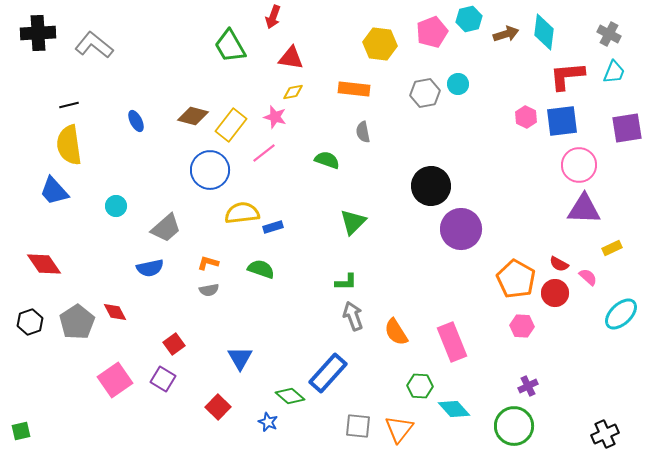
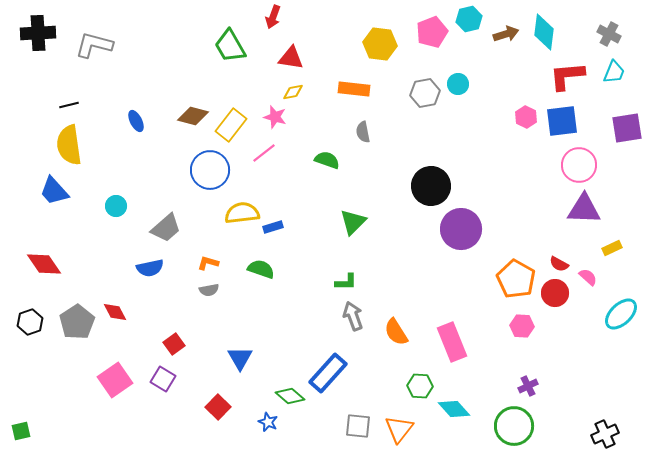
gray L-shape at (94, 45): rotated 24 degrees counterclockwise
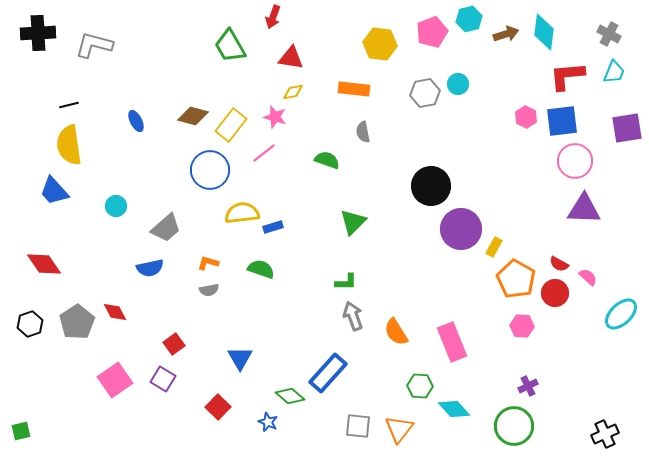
pink circle at (579, 165): moved 4 px left, 4 px up
yellow rectangle at (612, 248): moved 118 px left, 1 px up; rotated 36 degrees counterclockwise
black hexagon at (30, 322): moved 2 px down
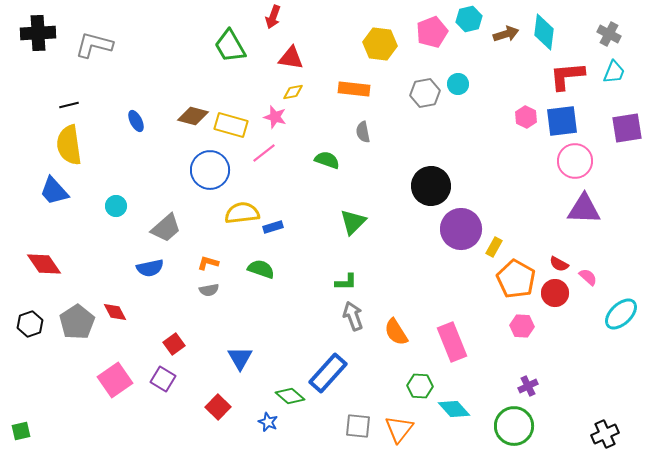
yellow rectangle at (231, 125): rotated 68 degrees clockwise
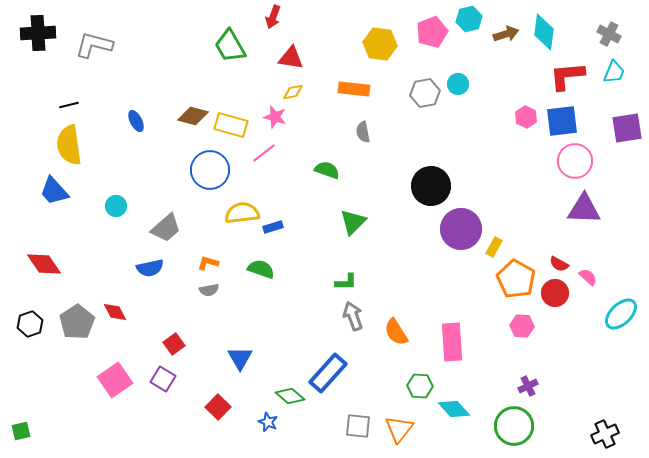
green semicircle at (327, 160): moved 10 px down
pink rectangle at (452, 342): rotated 18 degrees clockwise
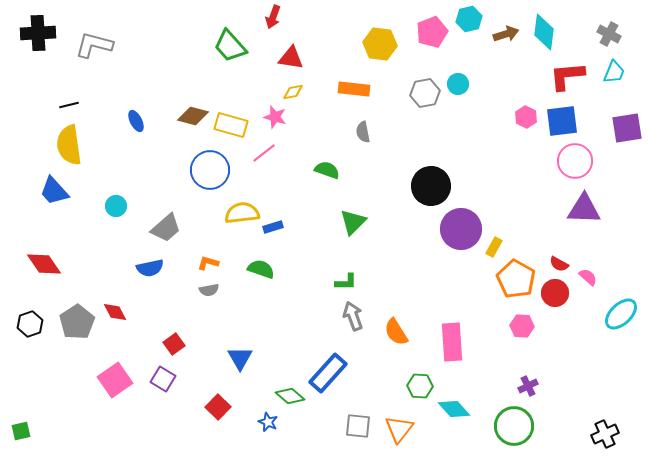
green trapezoid at (230, 46): rotated 12 degrees counterclockwise
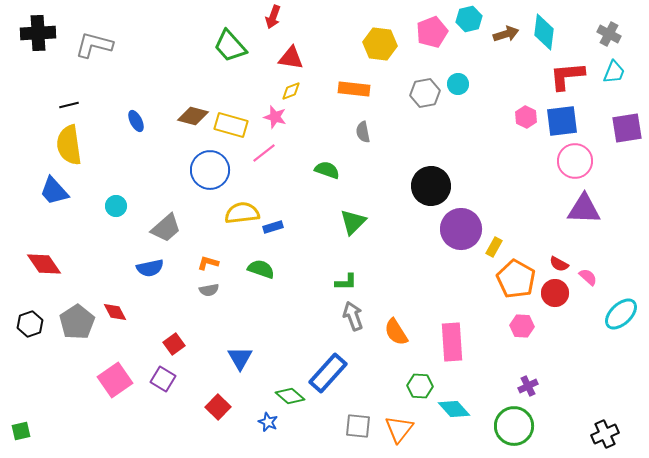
yellow diamond at (293, 92): moved 2 px left, 1 px up; rotated 10 degrees counterclockwise
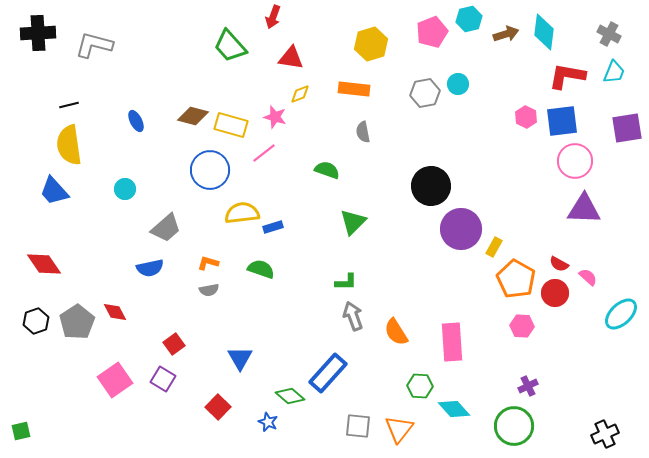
yellow hexagon at (380, 44): moved 9 px left; rotated 24 degrees counterclockwise
red L-shape at (567, 76): rotated 15 degrees clockwise
yellow diamond at (291, 91): moved 9 px right, 3 px down
cyan circle at (116, 206): moved 9 px right, 17 px up
black hexagon at (30, 324): moved 6 px right, 3 px up
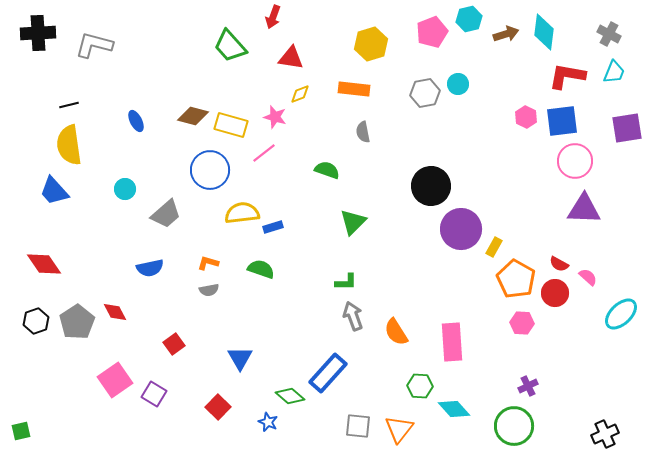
gray trapezoid at (166, 228): moved 14 px up
pink hexagon at (522, 326): moved 3 px up
purple square at (163, 379): moved 9 px left, 15 px down
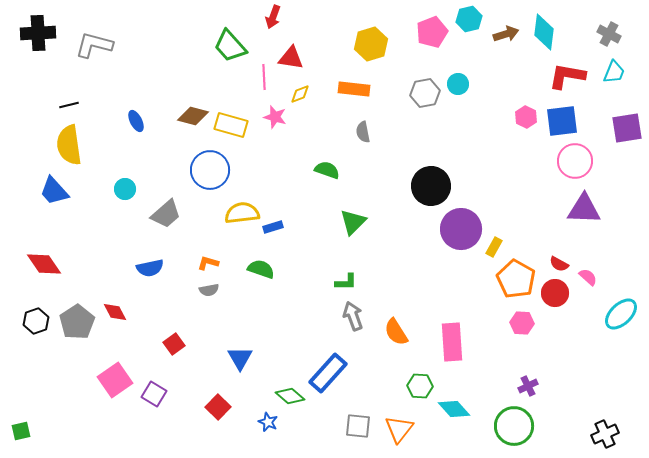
pink line at (264, 153): moved 76 px up; rotated 55 degrees counterclockwise
